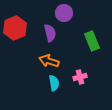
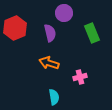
green rectangle: moved 8 px up
orange arrow: moved 2 px down
cyan semicircle: moved 14 px down
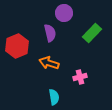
red hexagon: moved 2 px right, 18 px down
green rectangle: rotated 66 degrees clockwise
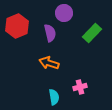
red hexagon: moved 20 px up
pink cross: moved 10 px down
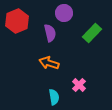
red hexagon: moved 5 px up
pink cross: moved 1 px left, 2 px up; rotated 32 degrees counterclockwise
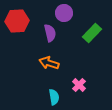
red hexagon: rotated 20 degrees clockwise
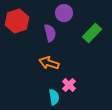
red hexagon: rotated 15 degrees counterclockwise
pink cross: moved 10 px left
